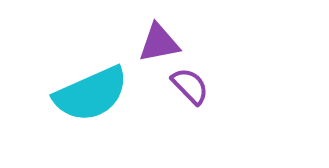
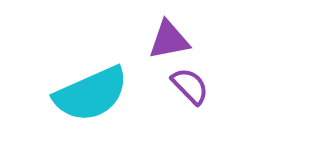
purple triangle: moved 10 px right, 3 px up
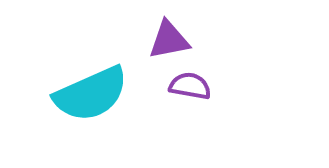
purple semicircle: rotated 36 degrees counterclockwise
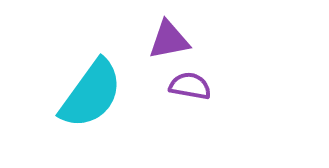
cyan semicircle: rotated 30 degrees counterclockwise
